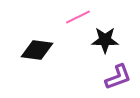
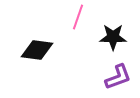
pink line: rotated 45 degrees counterclockwise
black star: moved 8 px right, 3 px up
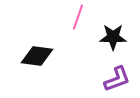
black diamond: moved 6 px down
purple L-shape: moved 1 px left, 2 px down
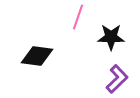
black star: moved 2 px left
purple L-shape: rotated 24 degrees counterclockwise
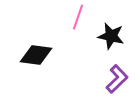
black star: moved 1 px up; rotated 12 degrees clockwise
black diamond: moved 1 px left, 1 px up
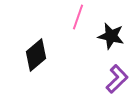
black diamond: rotated 48 degrees counterclockwise
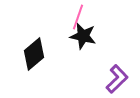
black star: moved 28 px left
black diamond: moved 2 px left, 1 px up
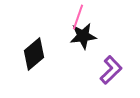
black star: rotated 20 degrees counterclockwise
purple L-shape: moved 6 px left, 9 px up
